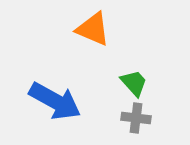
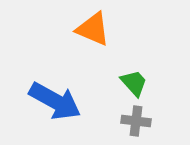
gray cross: moved 3 px down
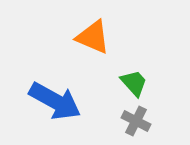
orange triangle: moved 8 px down
gray cross: rotated 20 degrees clockwise
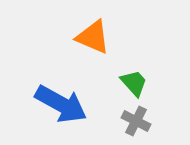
blue arrow: moved 6 px right, 3 px down
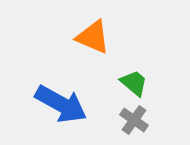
green trapezoid: rotated 8 degrees counterclockwise
gray cross: moved 2 px left, 1 px up; rotated 8 degrees clockwise
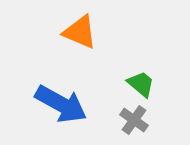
orange triangle: moved 13 px left, 5 px up
green trapezoid: moved 7 px right, 1 px down
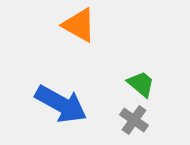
orange triangle: moved 1 px left, 7 px up; rotated 6 degrees clockwise
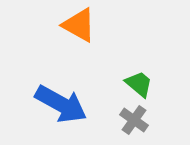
green trapezoid: moved 2 px left
